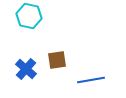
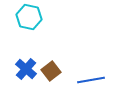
cyan hexagon: moved 1 px down
brown square: moved 6 px left, 11 px down; rotated 30 degrees counterclockwise
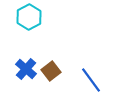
cyan hexagon: rotated 20 degrees clockwise
blue line: rotated 64 degrees clockwise
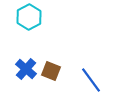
brown square: rotated 30 degrees counterclockwise
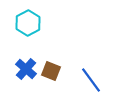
cyan hexagon: moved 1 px left, 6 px down
